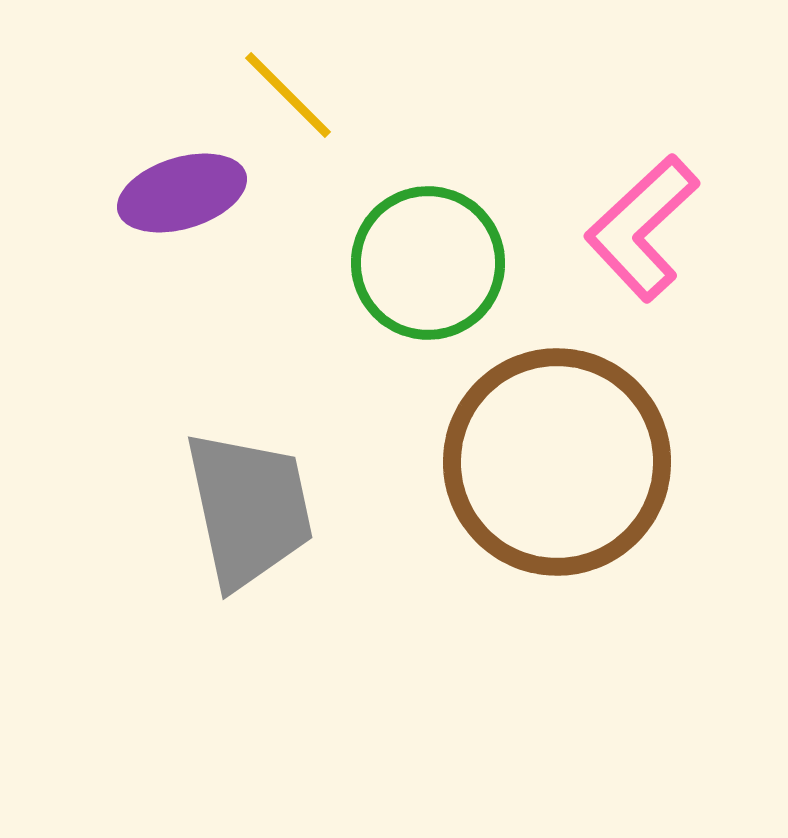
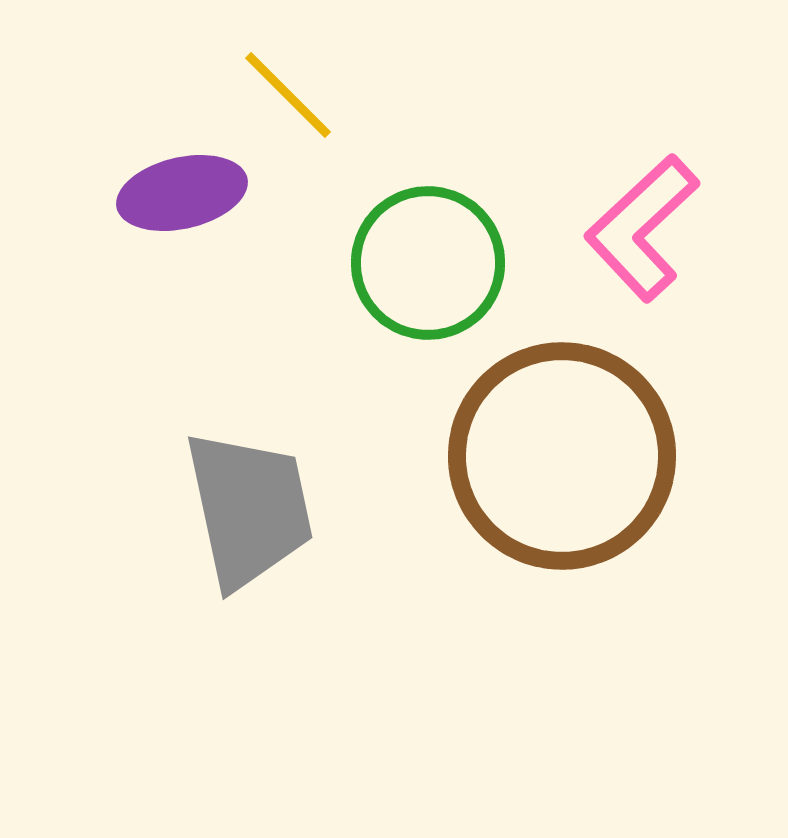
purple ellipse: rotated 4 degrees clockwise
brown circle: moved 5 px right, 6 px up
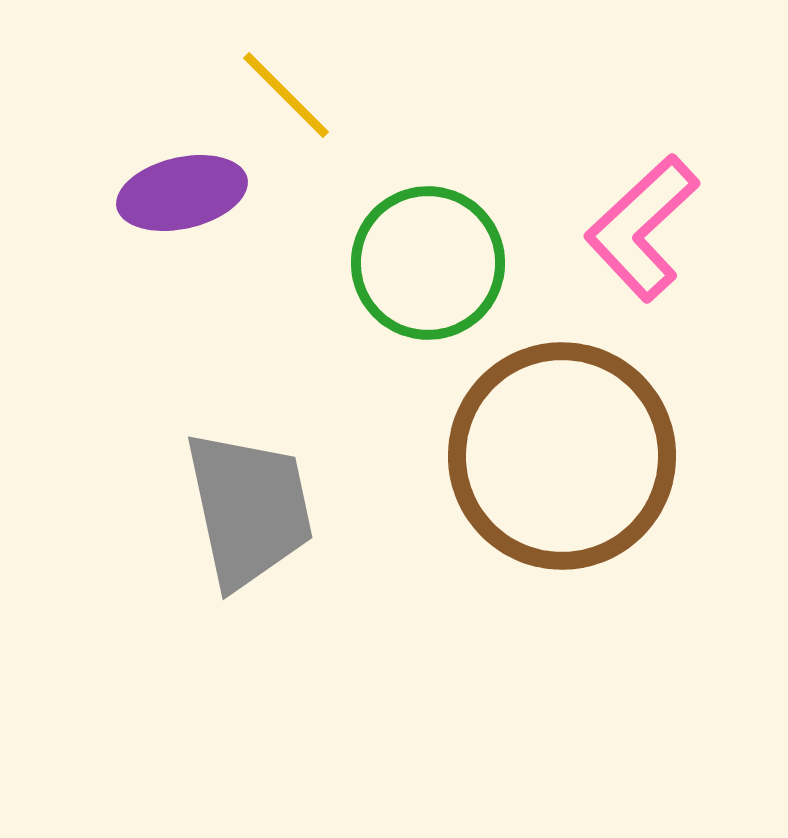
yellow line: moved 2 px left
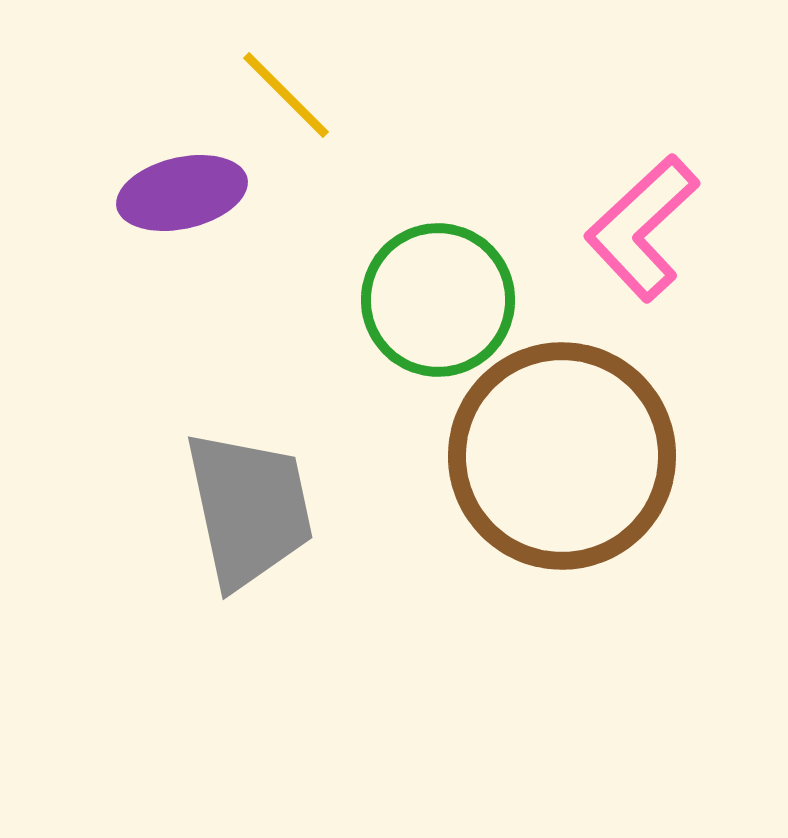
green circle: moved 10 px right, 37 px down
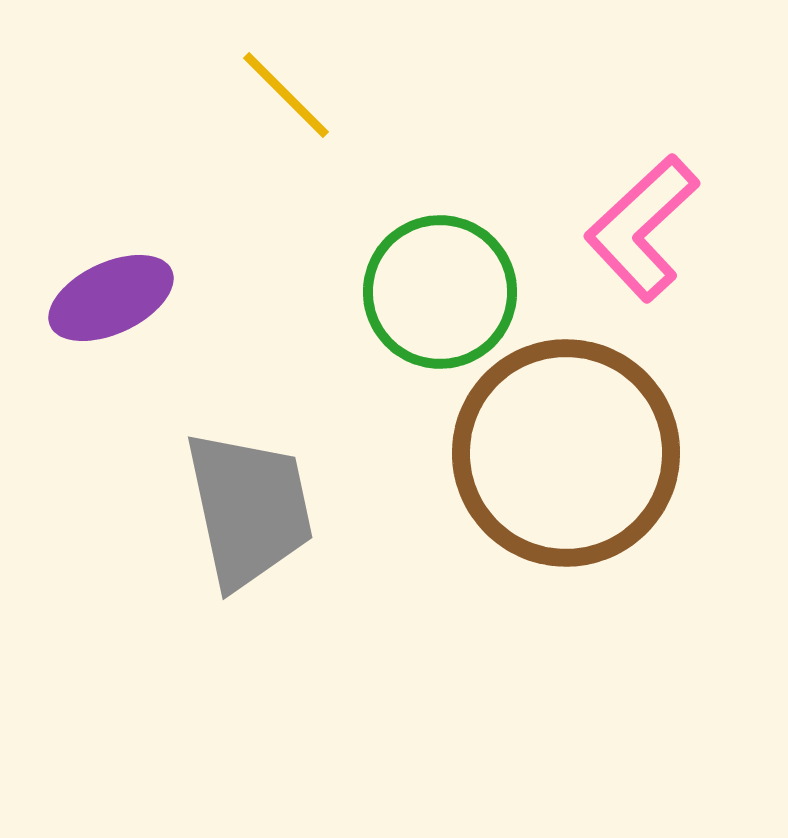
purple ellipse: moved 71 px left, 105 px down; rotated 12 degrees counterclockwise
green circle: moved 2 px right, 8 px up
brown circle: moved 4 px right, 3 px up
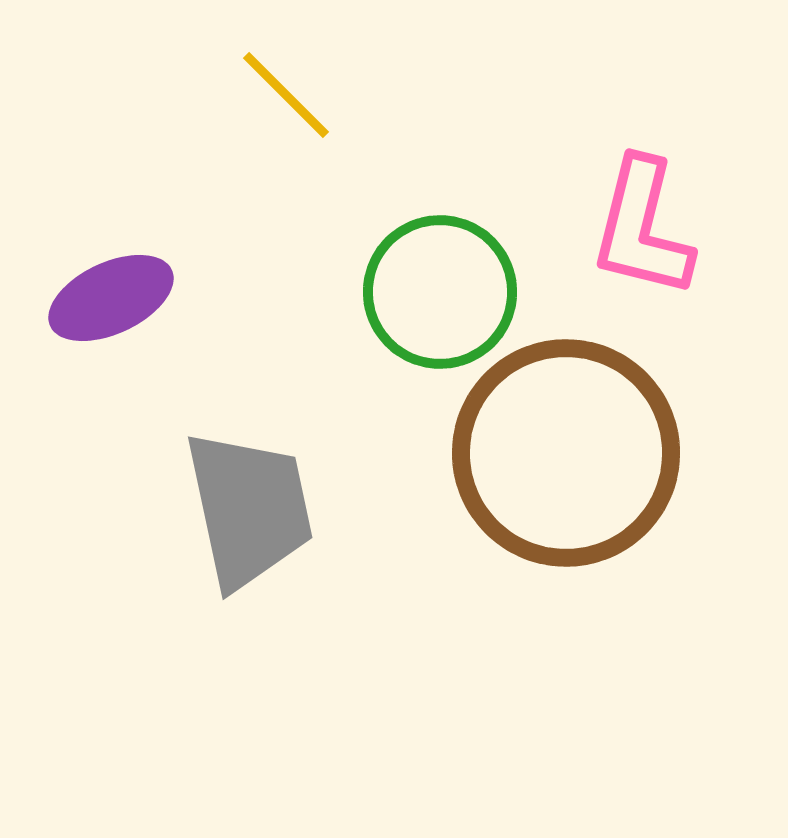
pink L-shape: rotated 33 degrees counterclockwise
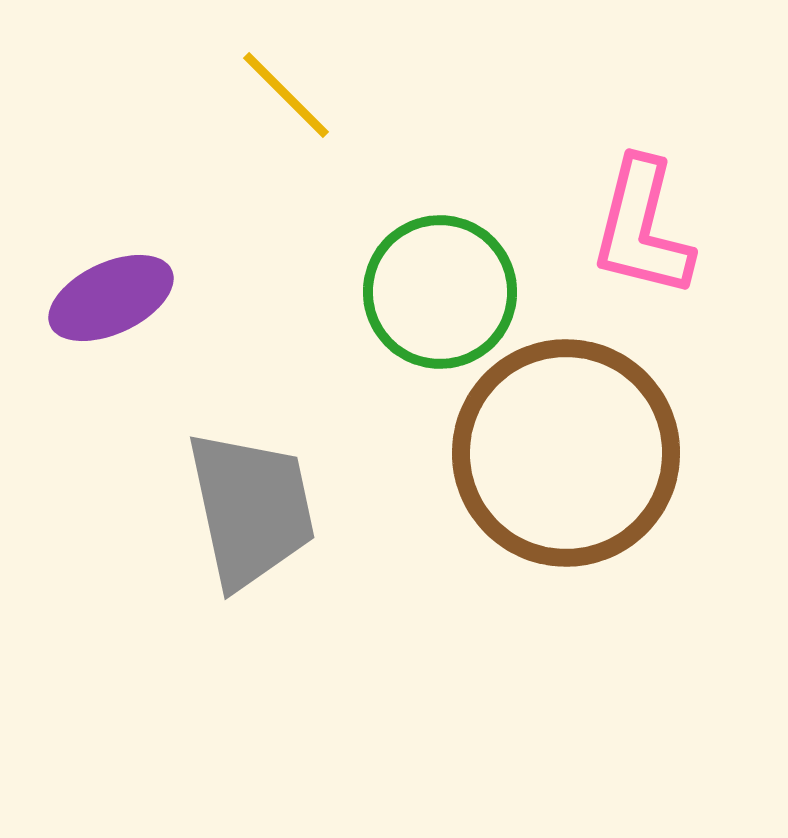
gray trapezoid: moved 2 px right
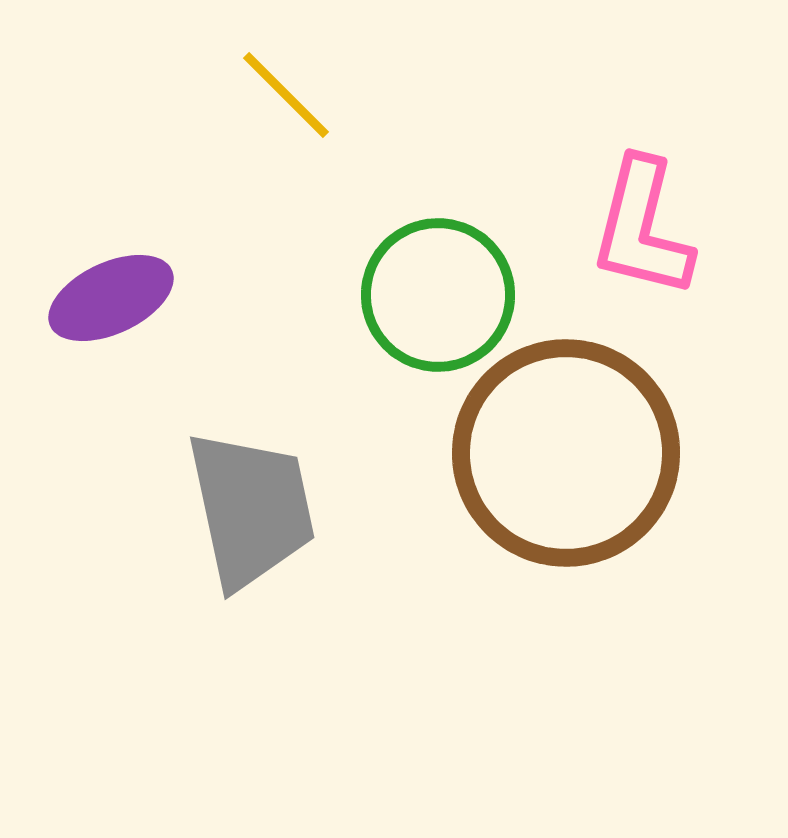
green circle: moved 2 px left, 3 px down
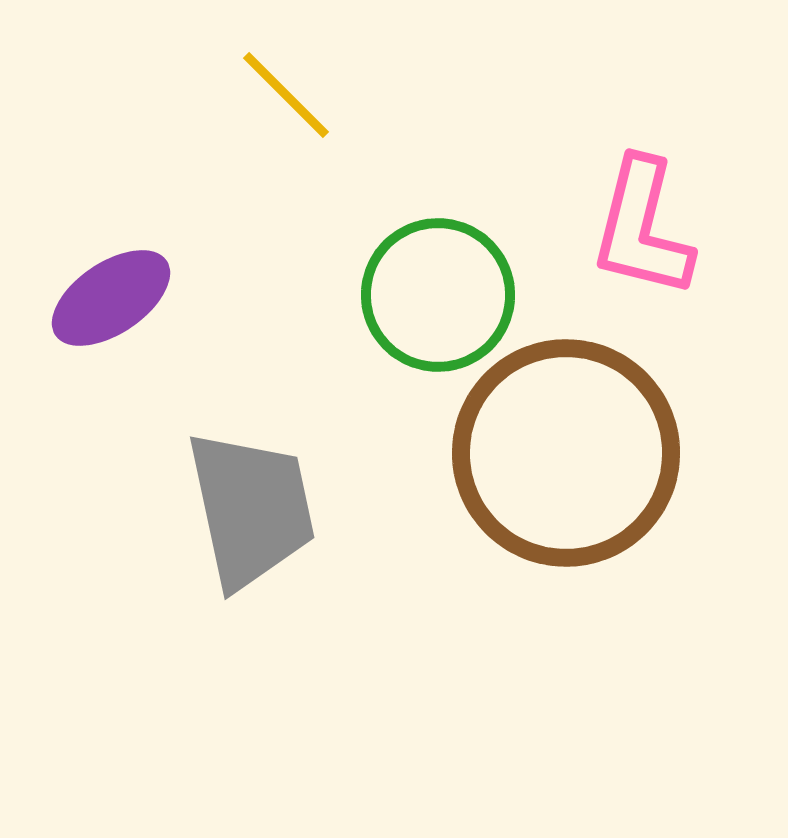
purple ellipse: rotated 9 degrees counterclockwise
